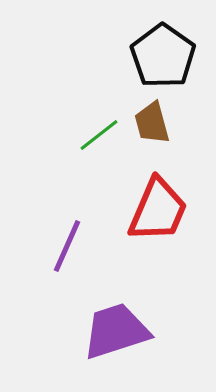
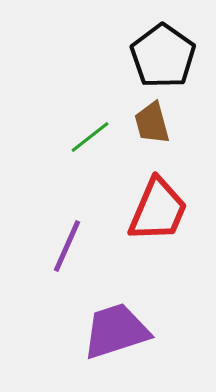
green line: moved 9 px left, 2 px down
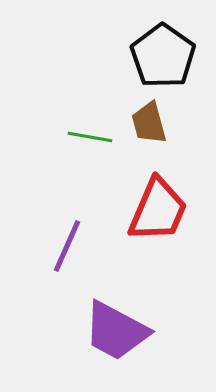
brown trapezoid: moved 3 px left
green line: rotated 48 degrees clockwise
purple trapezoid: rotated 134 degrees counterclockwise
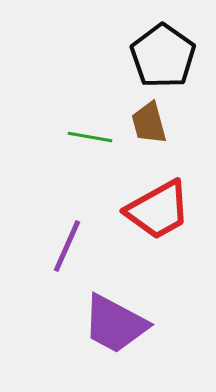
red trapezoid: rotated 38 degrees clockwise
purple trapezoid: moved 1 px left, 7 px up
